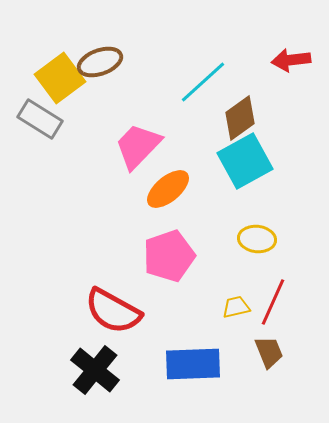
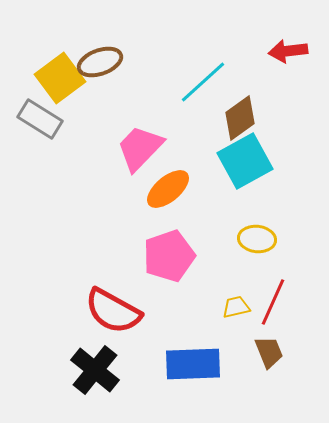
red arrow: moved 3 px left, 9 px up
pink trapezoid: moved 2 px right, 2 px down
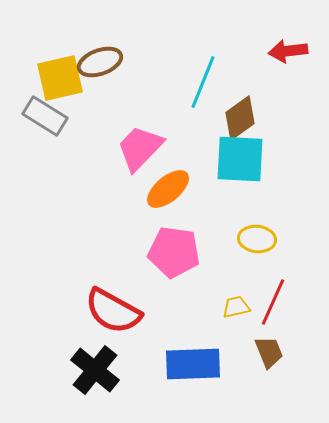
yellow square: rotated 24 degrees clockwise
cyan line: rotated 26 degrees counterclockwise
gray rectangle: moved 5 px right, 3 px up
cyan square: moved 5 px left, 2 px up; rotated 32 degrees clockwise
pink pentagon: moved 5 px right, 4 px up; rotated 27 degrees clockwise
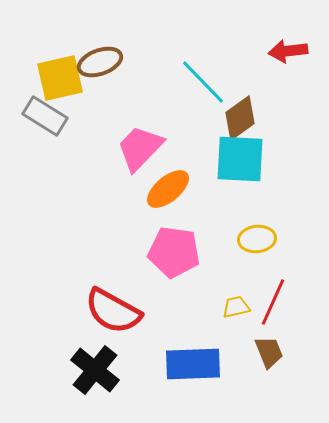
cyan line: rotated 66 degrees counterclockwise
yellow ellipse: rotated 12 degrees counterclockwise
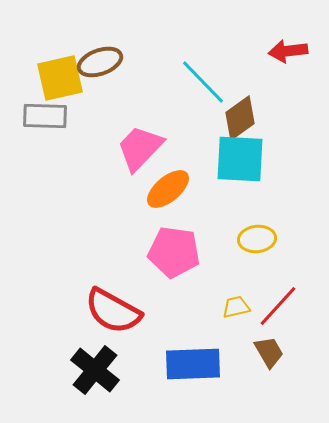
gray rectangle: rotated 30 degrees counterclockwise
red line: moved 5 px right, 4 px down; rotated 18 degrees clockwise
brown trapezoid: rotated 8 degrees counterclockwise
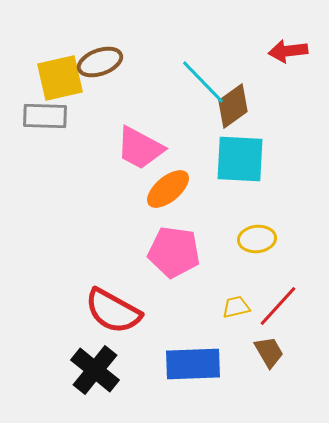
brown diamond: moved 7 px left, 12 px up
pink trapezoid: rotated 106 degrees counterclockwise
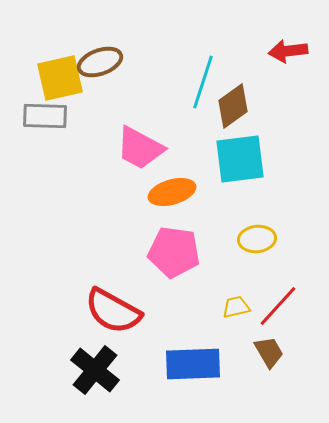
cyan line: rotated 62 degrees clockwise
cyan square: rotated 10 degrees counterclockwise
orange ellipse: moved 4 px right, 3 px down; rotated 24 degrees clockwise
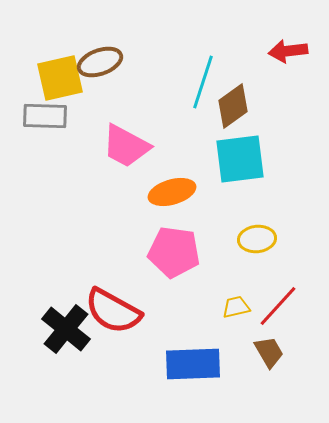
pink trapezoid: moved 14 px left, 2 px up
black cross: moved 29 px left, 41 px up
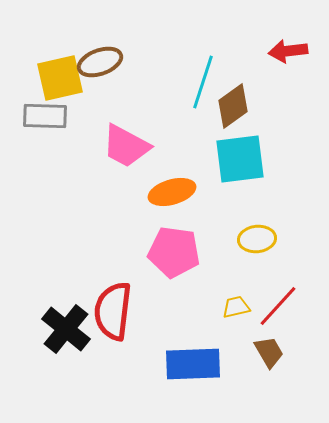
red semicircle: rotated 68 degrees clockwise
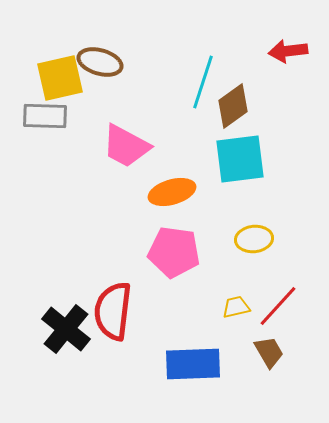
brown ellipse: rotated 36 degrees clockwise
yellow ellipse: moved 3 px left
